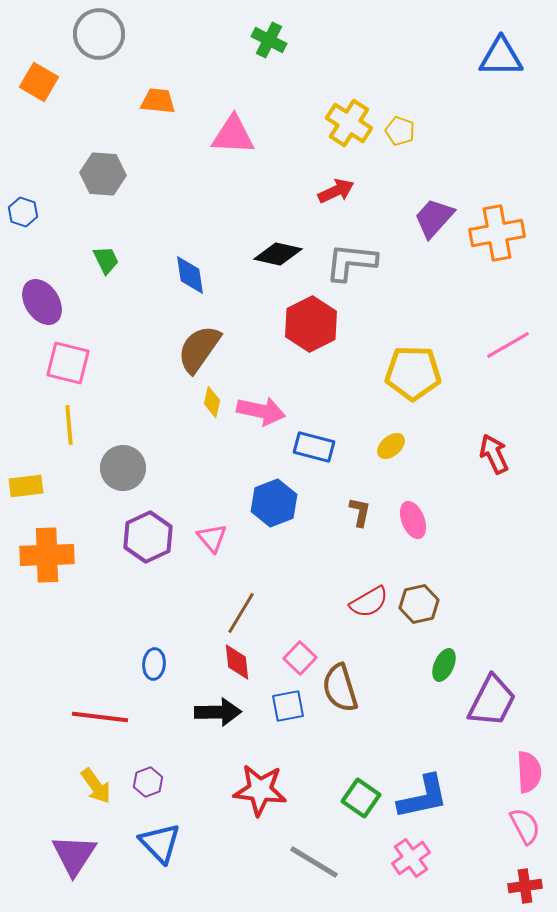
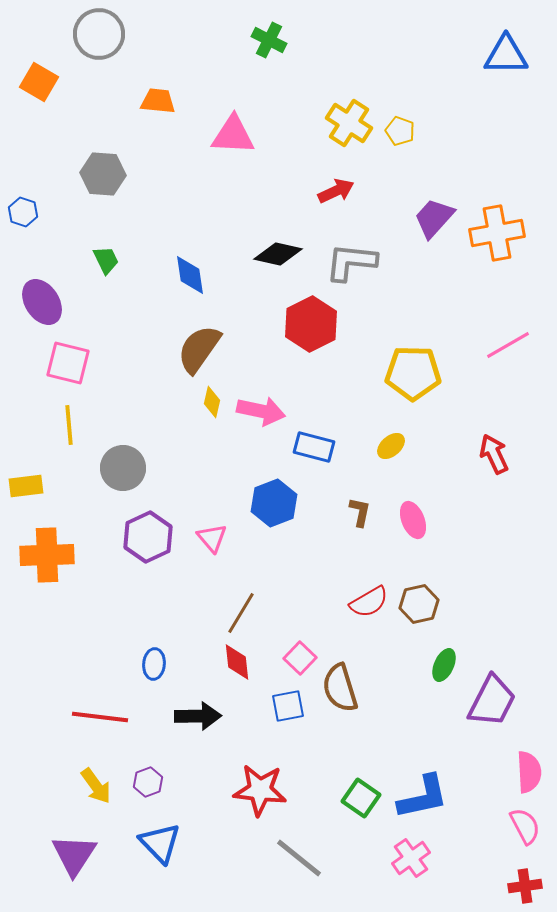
blue triangle at (501, 57): moved 5 px right, 2 px up
black arrow at (218, 712): moved 20 px left, 4 px down
gray line at (314, 862): moved 15 px left, 4 px up; rotated 8 degrees clockwise
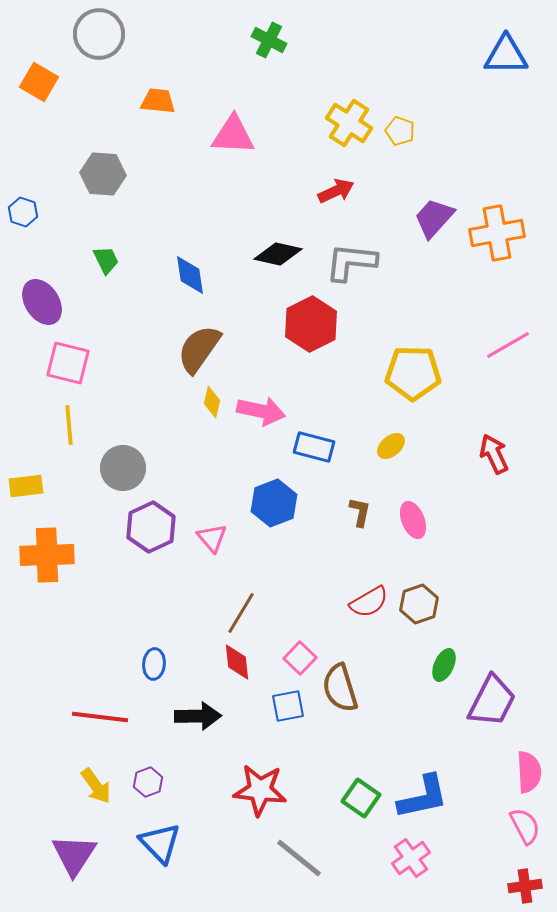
purple hexagon at (148, 537): moved 3 px right, 10 px up
brown hexagon at (419, 604): rotated 6 degrees counterclockwise
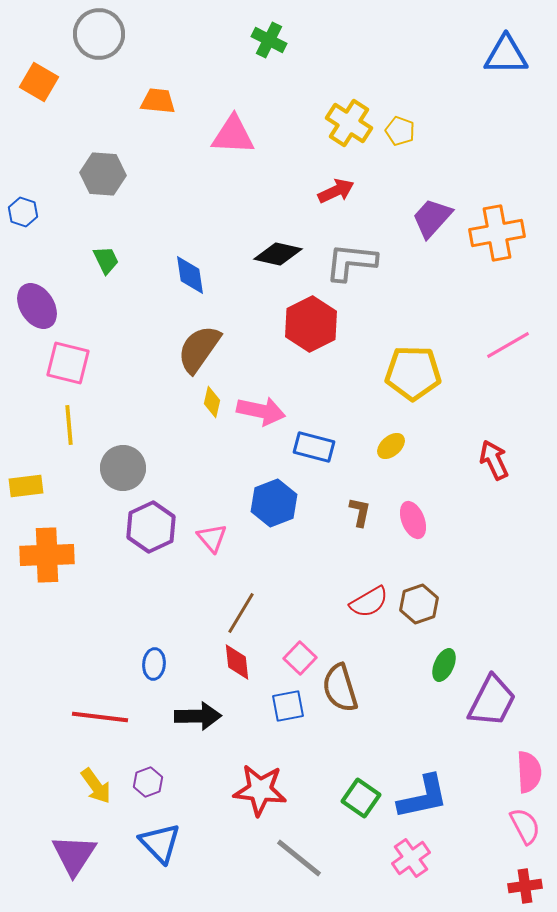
purple trapezoid at (434, 218): moved 2 px left
purple ellipse at (42, 302): moved 5 px left, 4 px down
red arrow at (494, 454): moved 6 px down
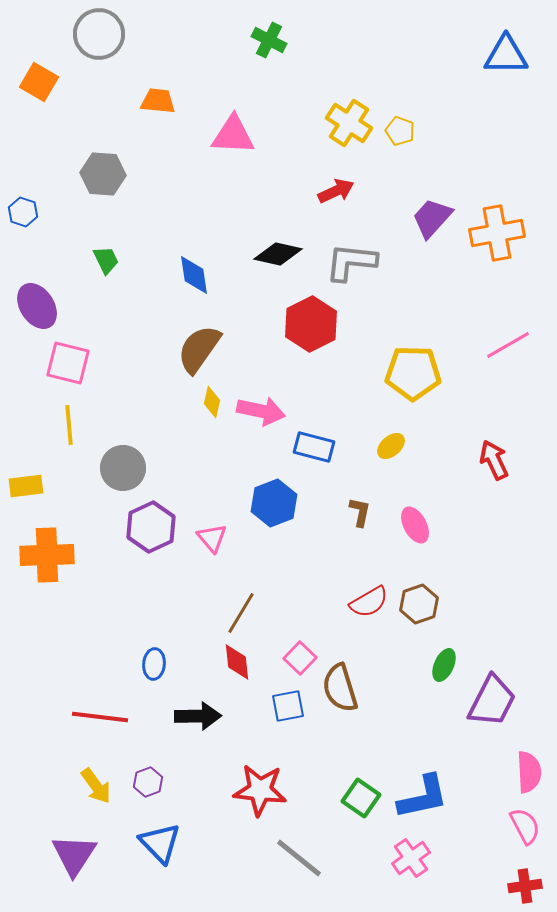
blue diamond at (190, 275): moved 4 px right
pink ellipse at (413, 520): moved 2 px right, 5 px down; rotated 6 degrees counterclockwise
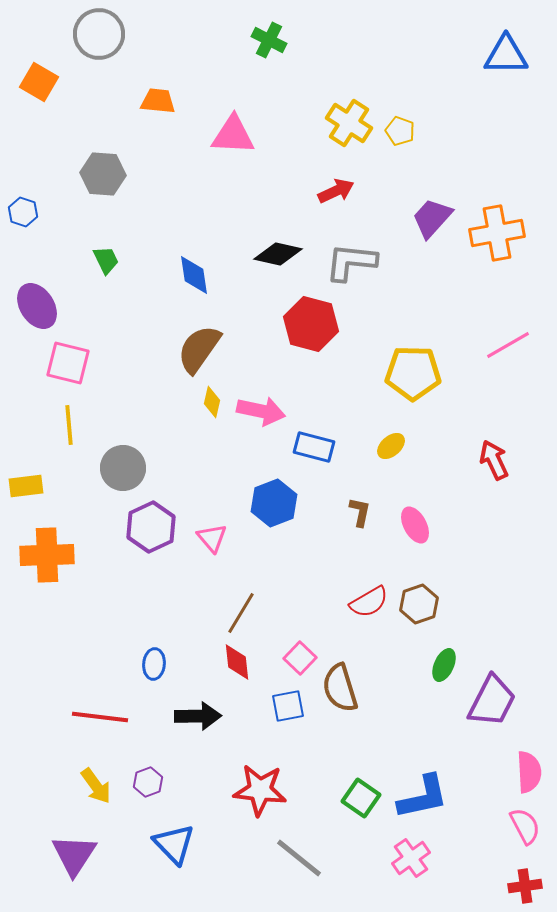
red hexagon at (311, 324): rotated 18 degrees counterclockwise
blue triangle at (160, 843): moved 14 px right, 1 px down
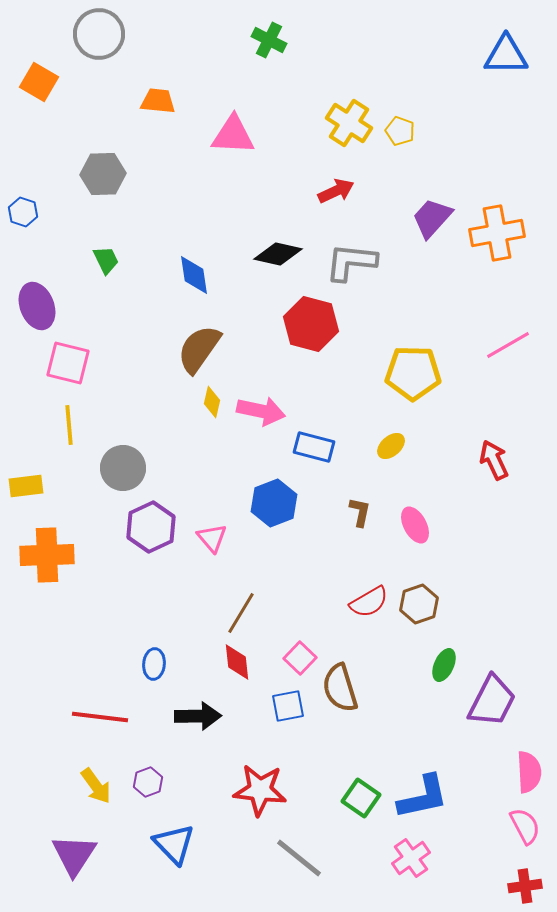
gray hexagon at (103, 174): rotated 6 degrees counterclockwise
purple ellipse at (37, 306): rotated 12 degrees clockwise
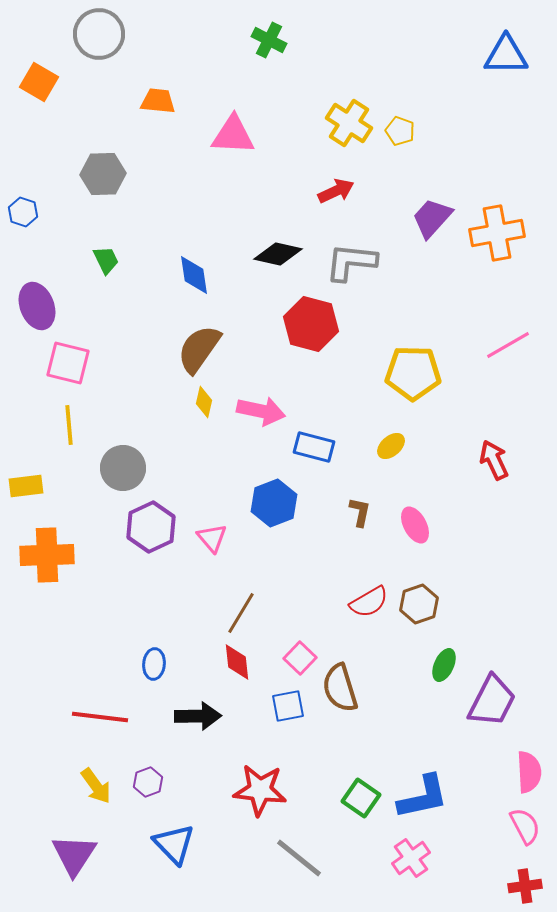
yellow diamond at (212, 402): moved 8 px left
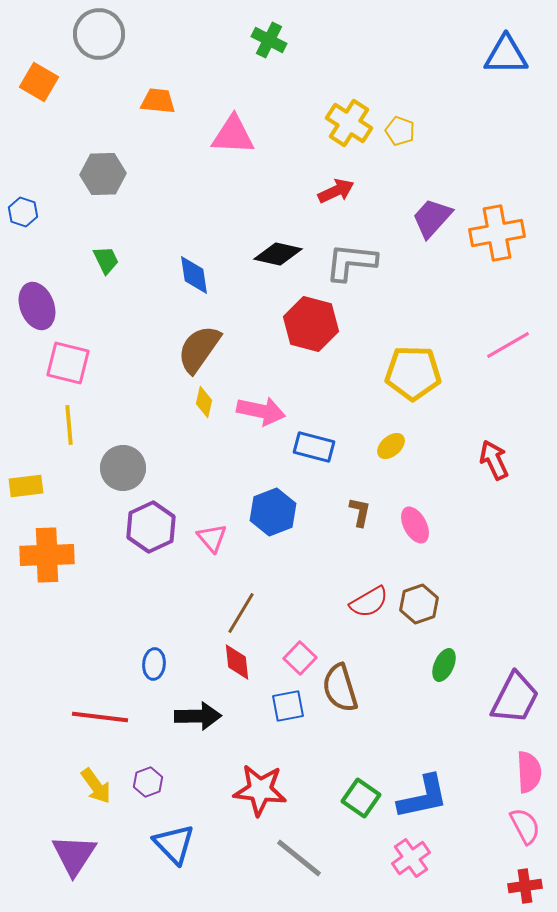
blue hexagon at (274, 503): moved 1 px left, 9 px down
purple trapezoid at (492, 701): moved 23 px right, 3 px up
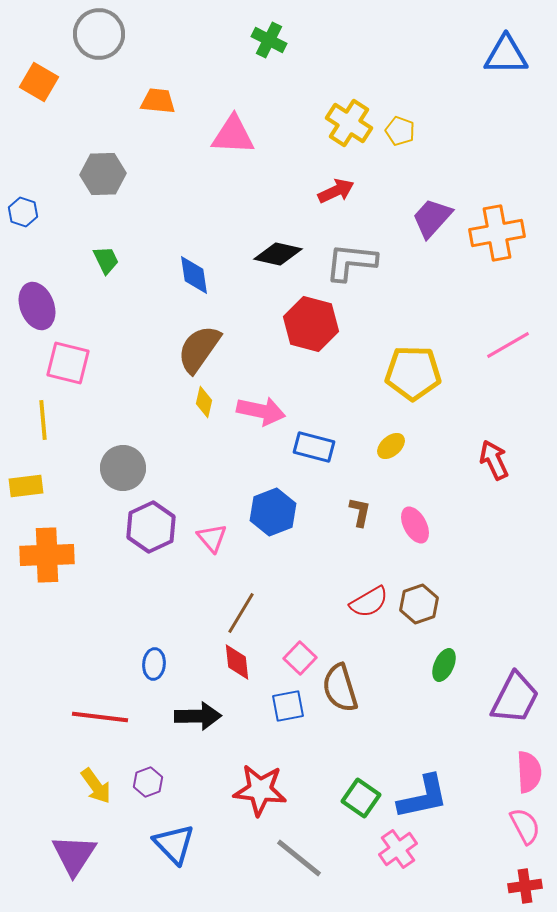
yellow line at (69, 425): moved 26 px left, 5 px up
pink cross at (411, 858): moved 13 px left, 9 px up
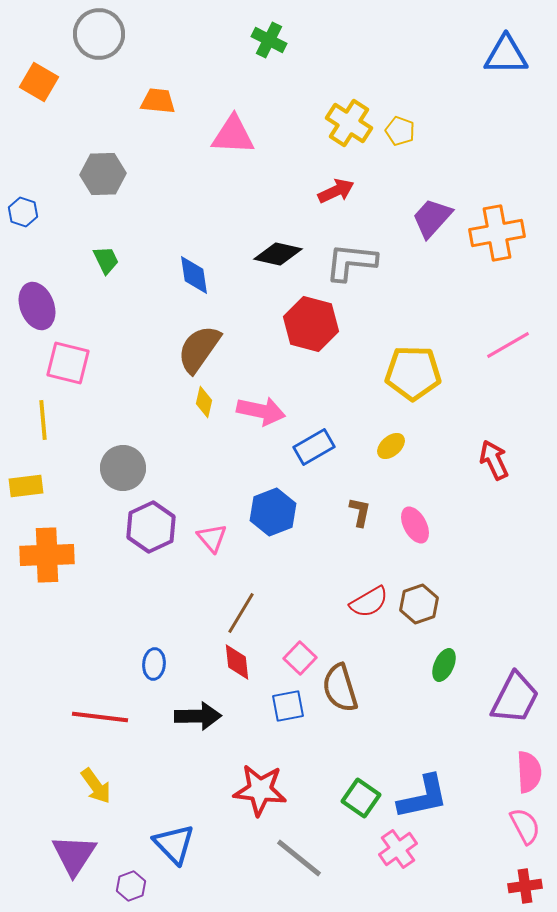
blue rectangle at (314, 447): rotated 45 degrees counterclockwise
purple hexagon at (148, 782): moved 17 px left, 104 px down
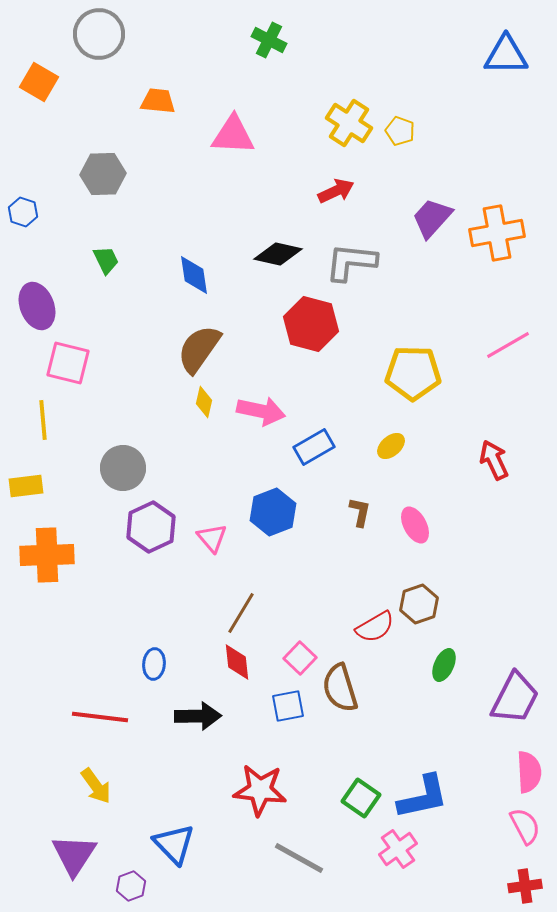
red semicircle at (369, 602): moved 6 px right, 25 px down
gray line at (299, 858): rotated 10 degrees counterclockwise
